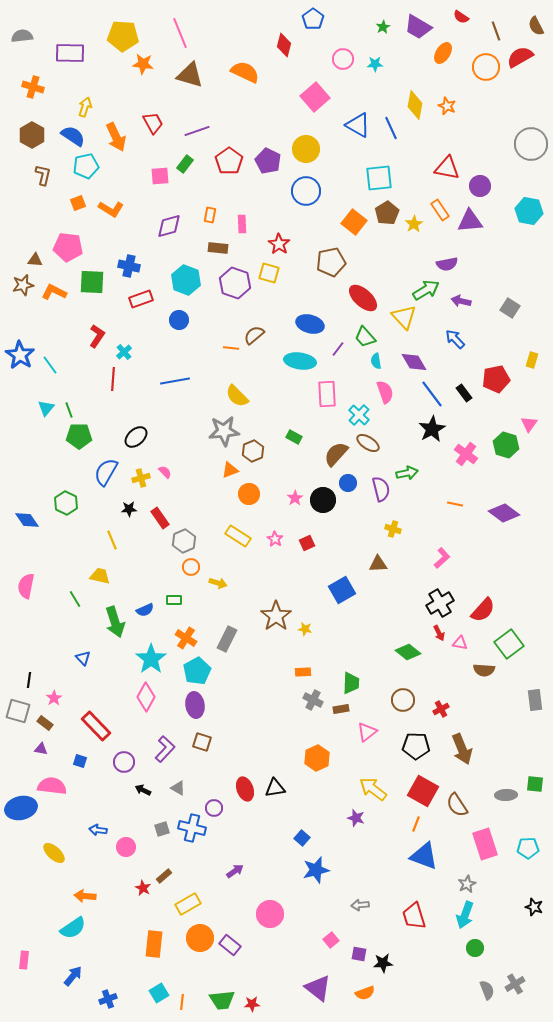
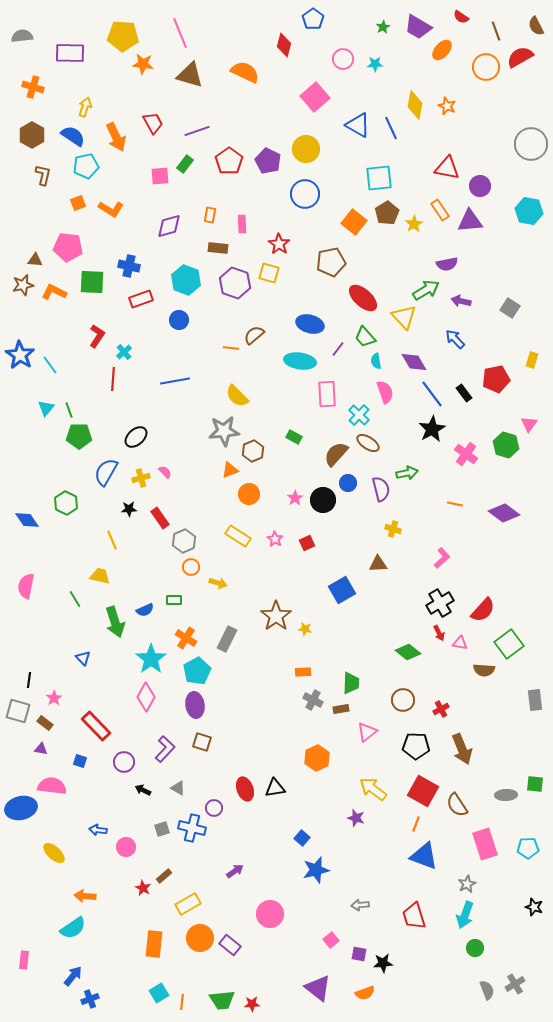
orange ellipse at (443, 53): moved 1 px left, 3 px up; rotated 10 degrees clockwise
blue circle at (306, 191): moved 1 px left, 3 px down
blue cross at (108, 999): moved 18 px left
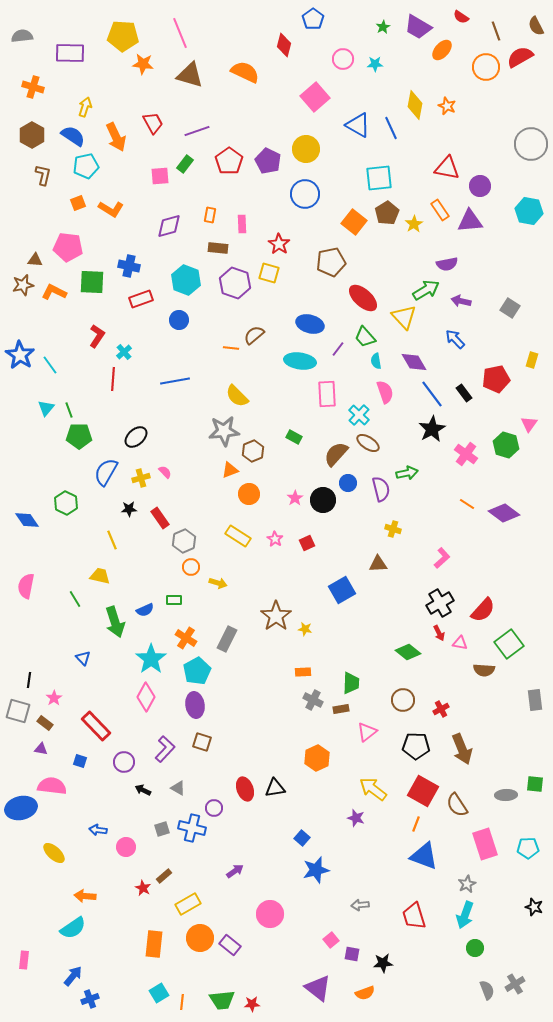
orange line at (455, 504): moved 12 px right; rotated 21 degrees clockwise
purple square at (359, 954): moved 7 px left
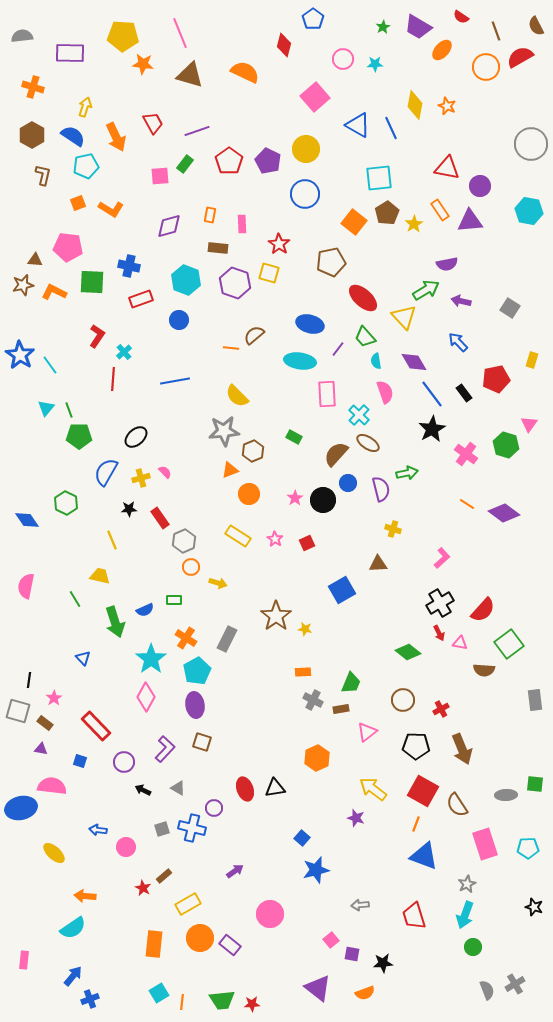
blue arrow at (455, 339): moved 3 px right, 3 px down
green trapezoid at (351, 683): rotated 20 degrees clockwise
green circle at (475, 948): moved 2 px left, 1 px up
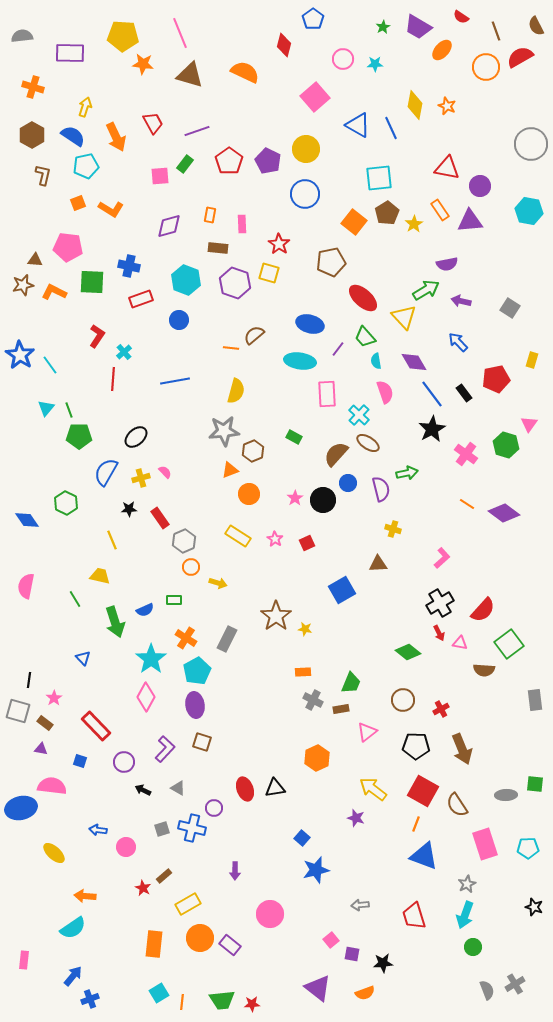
yellow semicircle at (237, 396): moved 1 px left, 5 px up; rotated 120 degrees counterclockwise
purple arrow at (235, 871): rotated 126 degrees clockwise
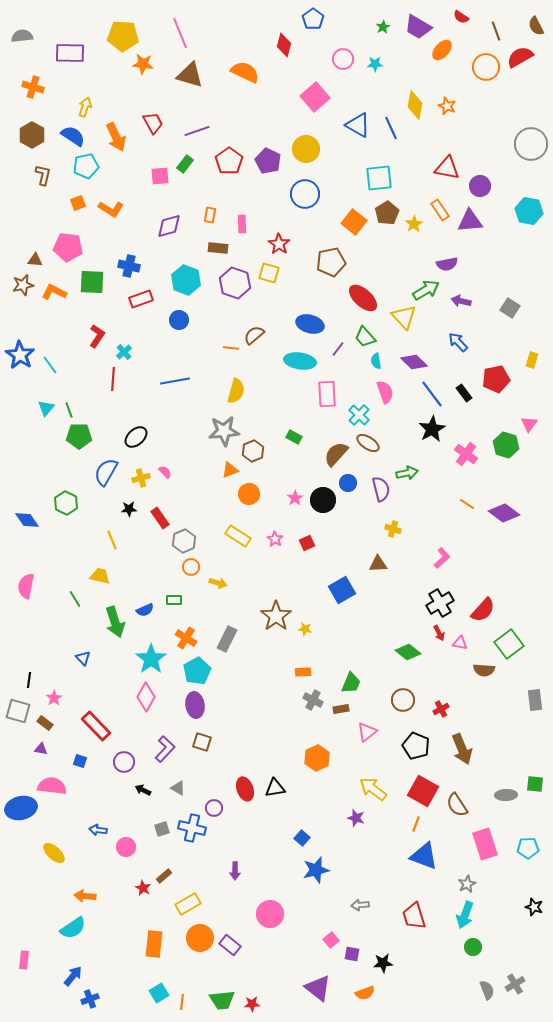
purple diamond at (414, 362): rotated 16 degrees counterclockwise
black pentagon at (416, 746): rotated 20 degrees clockwise
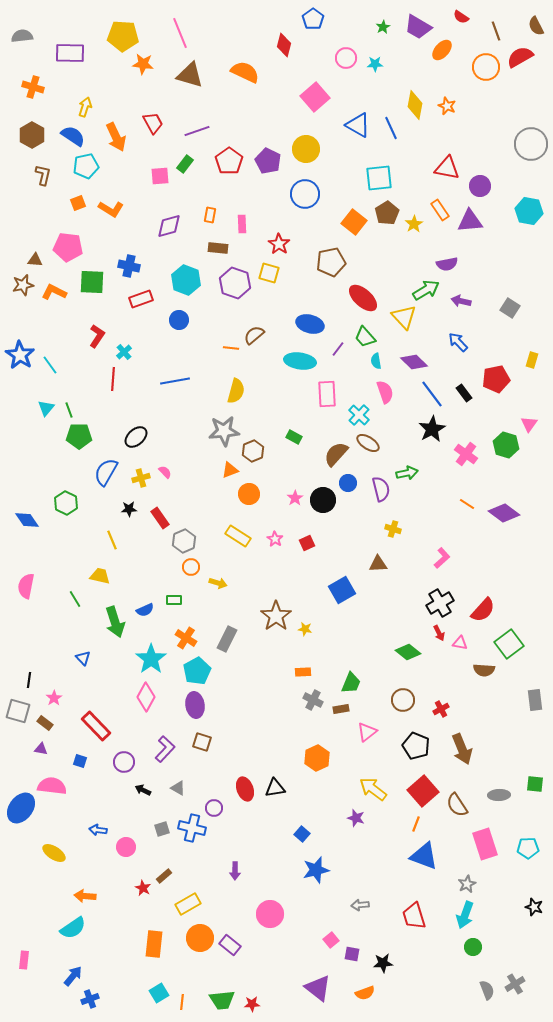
pink circle at (343, 59): moved 3 px right, 1 px up
red square at (423, 791): rotated 20 degrees clockwise
gray ellipse at (506, 795): moved 7 px left
blue ellipse at (21, 808): rotated 40 degrees counterclockwise
blue square at (302, 838): moved 4 px up
yellow ellipse at (54, 853): rotated 10 degrees counterclockwise
